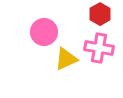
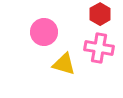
yellow triangle: moved 2 px left, 5 px down; rotated 40 degrees clockwise
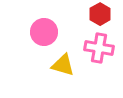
yellow triangle: moved 1 px left, 1 px down
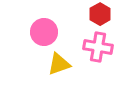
pink cross: moved 1 px left, 1 px up
yellow triangle: moved 4 px left, 1 px up; rotated 35 degrees counterclockwise
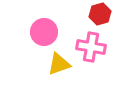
red hexagon: rotated 15 degrees clockwise
pink cross: moved 7 px left
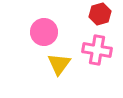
pink cross: moved 6 px right, 3 px down
yellow triangle: rotated 35 degrees counterclockwise
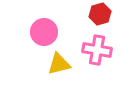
yellow triangle: rotated 40 degrees clockwise
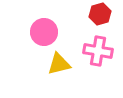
pink cross: moved 1 px right, 1 px down
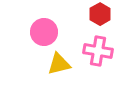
red hexagon: rotated 15 degrees counterclockwise
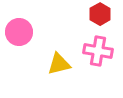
pink circle: moved 25 px left
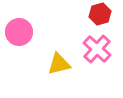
red hexagon: rotated 15 degrees clockwise
pink cross: moved 1 px left, 2 px up; rotated 32 degrees clockwise
